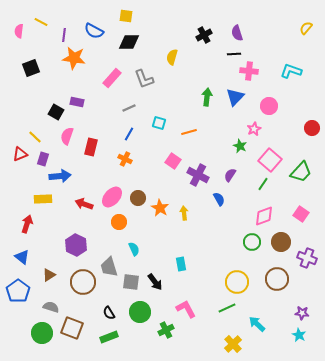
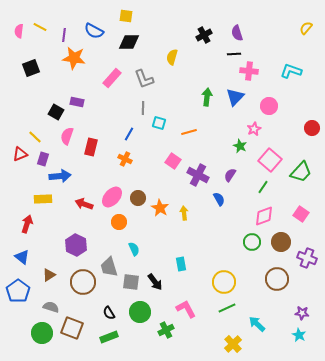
yellow line at (41, 22): moved 1 px left, 5 px down
gray line at (129, 108): moved 14 px right; rotated 64 degrees counterclockwise
green line at (263, 184): moved 3 px down
yellow circle at (237, 282): moved 13 px left
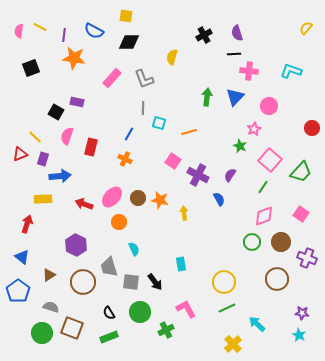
orange star at (160, 208): moved 8 px up; rotated 18 degrees counterclockwise
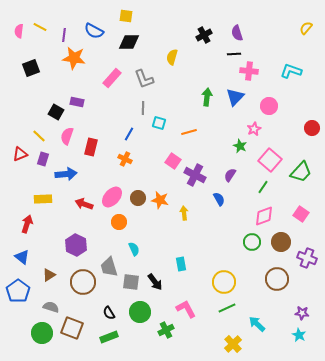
yellow line at (35, 137): moved 4 px right, 1 px up
purple cross at (198, 175): moved 3 px left
blue arrow at (60, 176): moved 6 px right, 2 px up
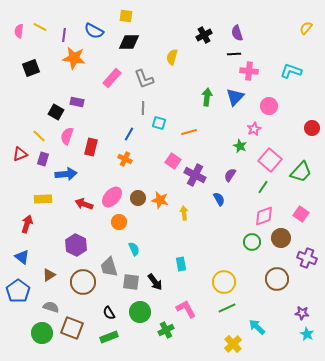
brown circle at (281, 242): moved 4 px up
cyan arrow at (257, 324): moved 3 px down
cyan star at (299, 335): moved 8 px right, 1 px up
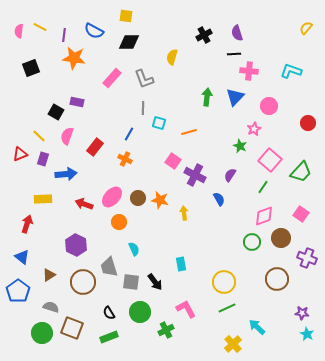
red circle at (312, 128): moved 4 px left, 5 px up
red rectangle at (91, 147): moved 4 px right; rotated 24 degrees clockwise
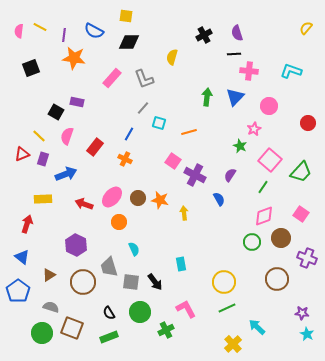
gray line at (143, 108): rotated 40 degrees clockwise
red triangle at (20, 154): moved 2 px right
blue arrow at (66, 174): rotated 15 degrees counterclockwise
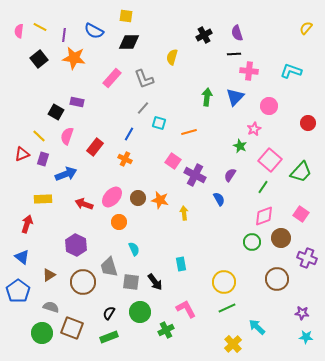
black square at (31, 68): moved 8 px right, 9 px up; rotated 18 degrees counterclockwise
black semicircle at (109, 313): rotated 64 degrees clockwise
cyan star at (307, 334): moved 1 px left, 3 px down; rotated 24 degrees counterclockwise
